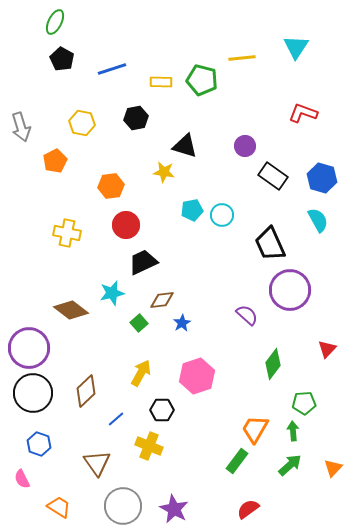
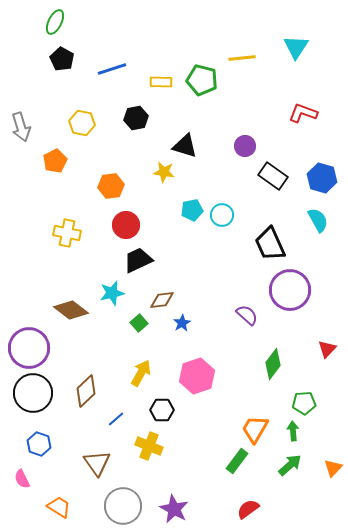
black trapezoid at (143, 262): moved 5 px left, 2 px up
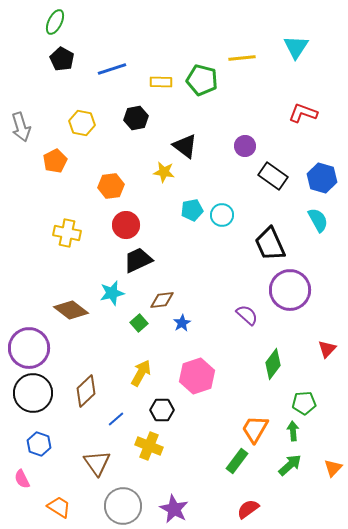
black triangle at (185, 146): rotated 20 degrees clockwise
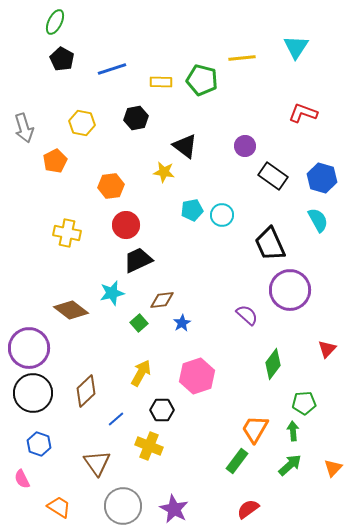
gray arrow at (21, 127): moved 3 px right, 1 px down
